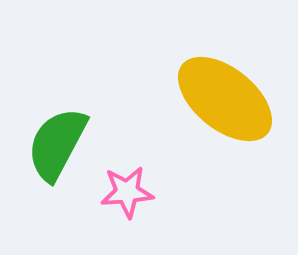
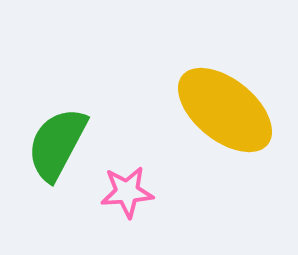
yellow ellipse: moved 11 px down
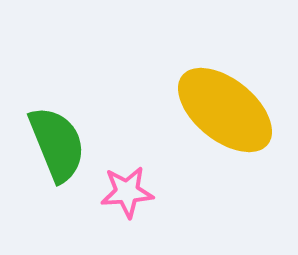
green semicircle: rotated 130 degrees clockwise
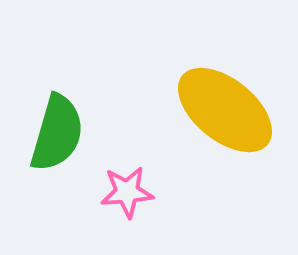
green semicircle: moved 11 px up; rotated 38 degrees clockwise
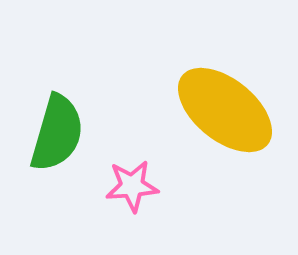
pink star: moved 5 px right, 6 px up
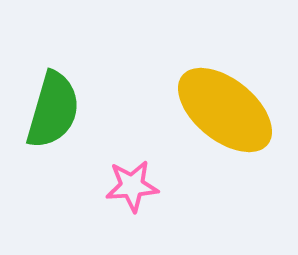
green semicircle: moved 4 px left, 23 px up
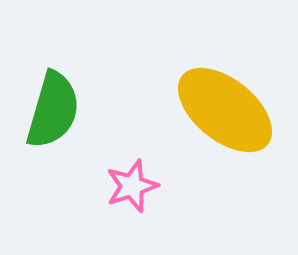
pink star: rotated 14 degrees counterclockwise
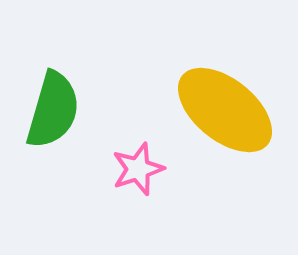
pink star: moved 6 px right, 17 px up
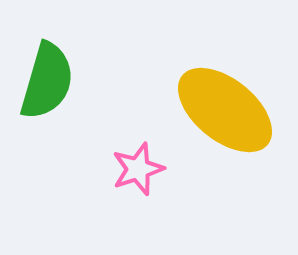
green semicircle: moved 6 px left, 29 px up
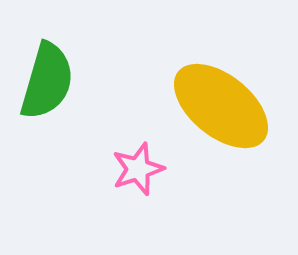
yellow ellipse: moved 4 px left, 4 px up
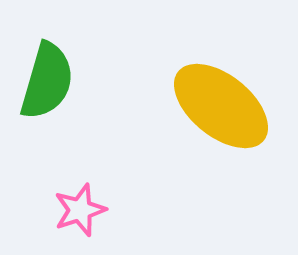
pink star: moved 58 px left, 41 px down
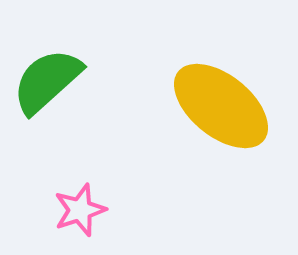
green semicircle: rotated 148 degrees counterclockwise
